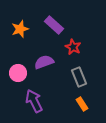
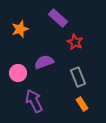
purple rectangle: moved 4 px right, 7 px up
red star: moved 2 px right, 5 px up
gray rectangle: moved 1 px left
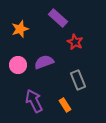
pink circle: moved 8 px up
gray rectangle: moved 3 px down
orange rectangle: moved 17 px left, 1 px down
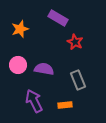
purple rectangle: rotated 12 degrees counterclockwise
purple semicircle: moved 7 px down; rotated 30 degrees clockwise
orange rectangle: rotated 64 degrees counterclockwise
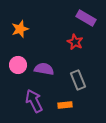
purple rectangle: moved 28 px right
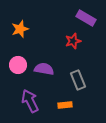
red star: moved 2 px left, 1 px up; rotated 28 degrees clockwise
purple arrow: moved 4 px left
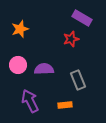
purple rectangle: moved 4 px left
red star: moved 2 px left, 2 px up
purple semicircle: rotated 12 degrees counterclockwise
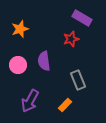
purple semicircle: moved 8 px up; rotated 96 degrees counterclockwise
purple arrow: rotated 125 degrees counterclockwise
orange rectangle: rotated 40 degrees counterclockwise
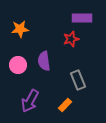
purple rectangle: rotated 30 degrees counterclockwise
orange star: rotated 12 degrees clockwise
